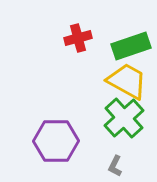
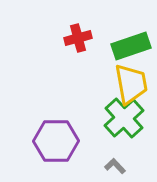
yellow trapezoid: moved 4 px right, 3 px down; rotated 51 degrees clockwise
gray L-shape: rotated 110 degrees clockwise
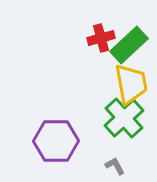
red cross: moved 23 px right
green rectangle: moved 2 px left, 1 px up; rotated 24 degrees counterclockwise
gray L-shape: rotated 15 degrees clockwise
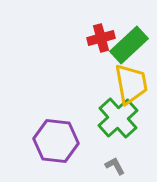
green cross: moved 6 px left
purple hexagon: rotated 6 degrees clockwise
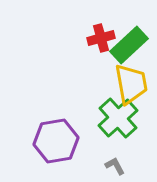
purple hexagon: rotated 15 degrees counterclockwise
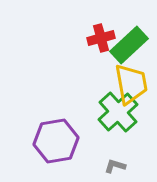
green cross: moved 6 px up
gray L-shape: rotated 45 degrees counterclockwise
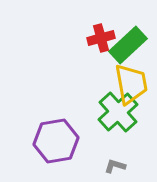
green rectangle: moved 1 px left
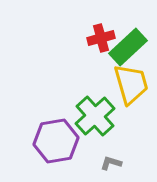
green rectangle: moved 2 px down
yellow trapezoid: rotated 6 degrees counterclockwise
green cross: moved 23 px left, 4 px down
gray L-shape: moved 4 px left, 3 px up
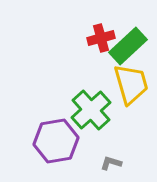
green rectangle: moved 1 px up
green cross: moved 4 px left, 6 px up
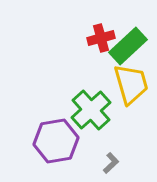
gray L-shape: rotated 120 degrees clockwise
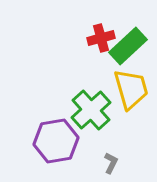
yellow trapezoid: moved 5 px down
gray L-shape: rotated 20 degrees counterclockwise
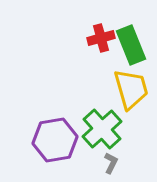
green rectangle: moved 3 px right, 1 px up; rotated 69 degrees counterclockwise
green cross: moved 11 px right, 19 px down
purple hexagon: moved 1 px left, 1 px up
